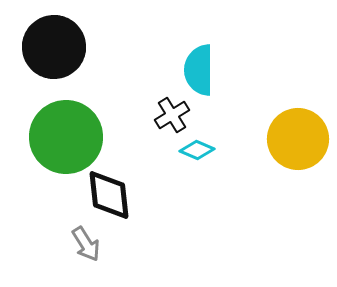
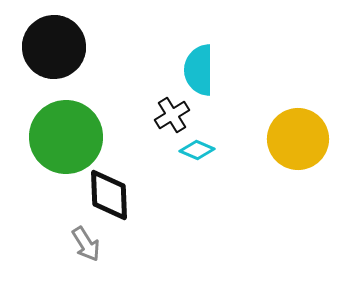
black diamond: rotated 4 degrees clockwise
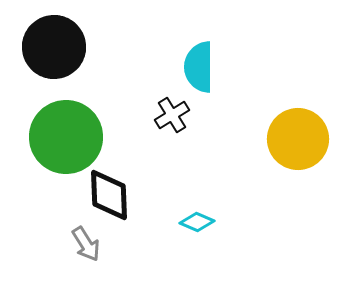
cyan semicircle: moved 3 px up
cyan diamond: moved 72 px down
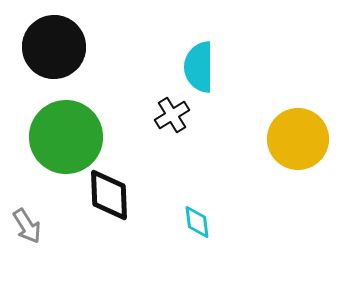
cyan diamond: rotated 60 degrees clockwise
gray arrow: moved 59 px left, 18 px up
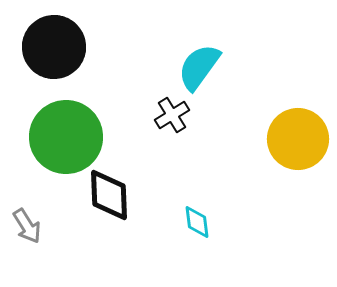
cyan semicircle: rotated 36 degrees clockwise
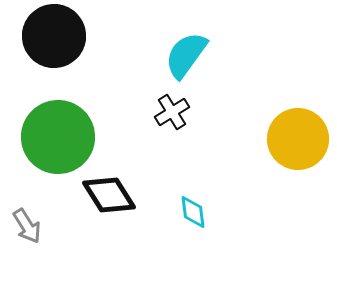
black circle: moved 11 px up
cyan semicircle: moved 13 px left, 12 px up
black cross: moved 3 px up
green circle: moved 8 px left
black diamond: rotated 30 degrees counterclockwise
cyan diamond: moved 4 px left, 10 px up
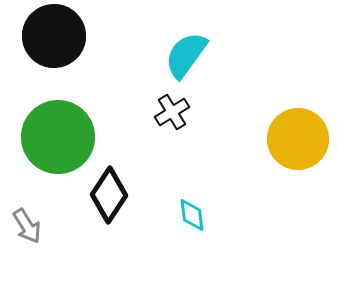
black diamond: rotated 66 degrees clockwise
cyan diamond: moved 1 px left, 3 px down
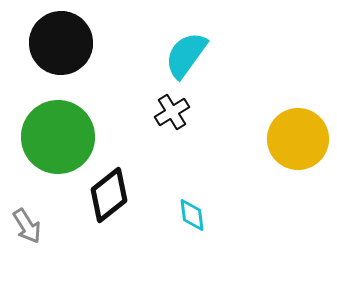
black circle: moved 7 px right, 7 px down
black diamond: rotated 18 degrees clockwise
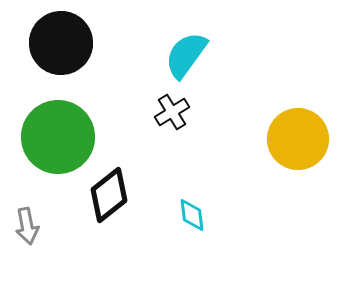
gray arrow: rotated 21 degrees clockwise
